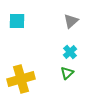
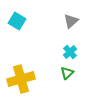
cyan square: rotated 30 degrees clockwise
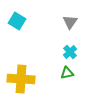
gray triangle: moved 1 px left, 1 px down; rotated 14 degrees counterclockwise
green triangle: rotated 32 degrees clockwise
yellow cross: rotated 20 degrees clockwise
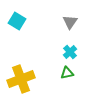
yellow cross: rotated 24 degrees counterclockwise
